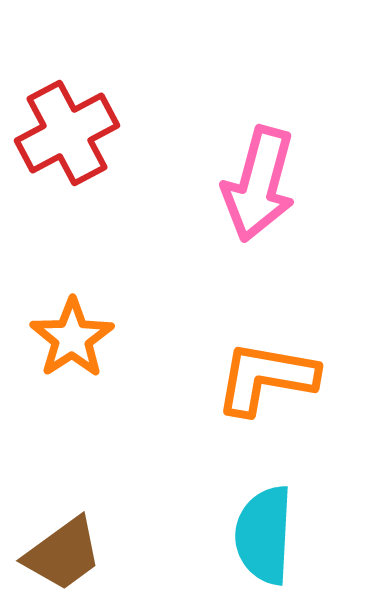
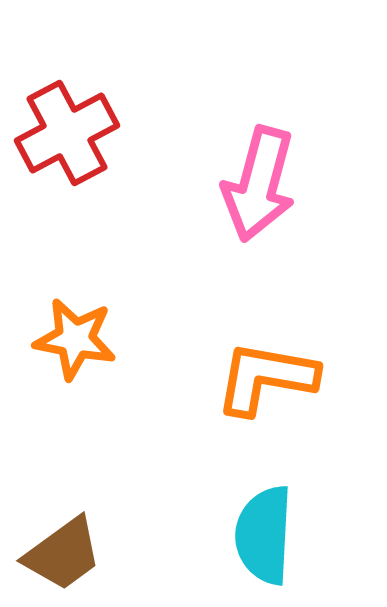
orange star: moved 3 px right, 1 px down; rotated 28 degrees counterclockwise
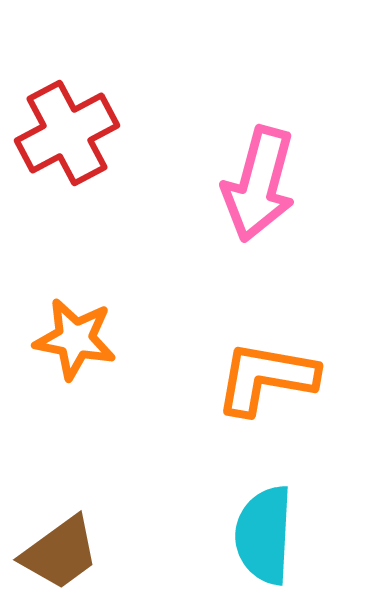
brown trapezoid: moved 3 px left, 1 px up
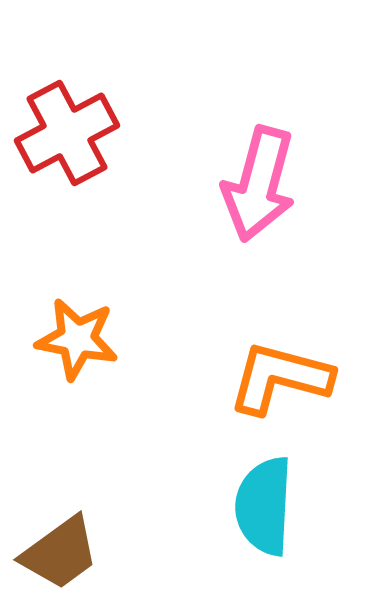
orange star: moved 2 px right
orange L-shape: moved 14 px right; rotated 5 degrees clockwise
cyan semicircle: moved 29 px up
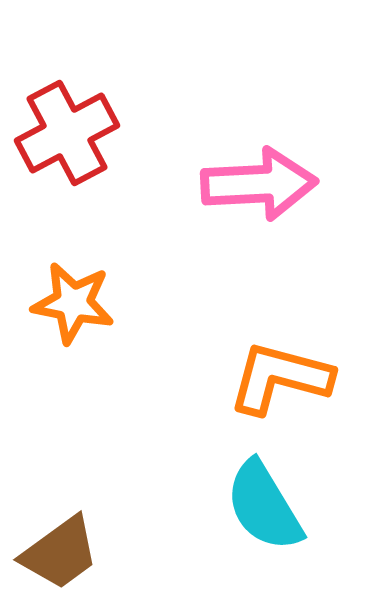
pink arrow: rotated 108 degrees counterclockwise
orange star: moved 4 px left, 36 px up
cyan semicircle: rotated 34 degrees counterclockwise
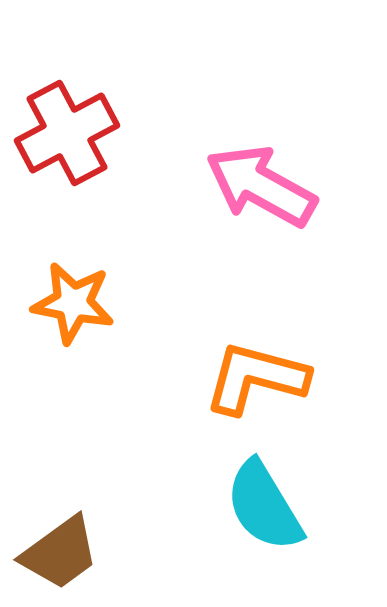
pink arrow: moved 2 px right, 2 px down; rotated 148 degrees counterclockwise
orange L-shape: moved 24 px left
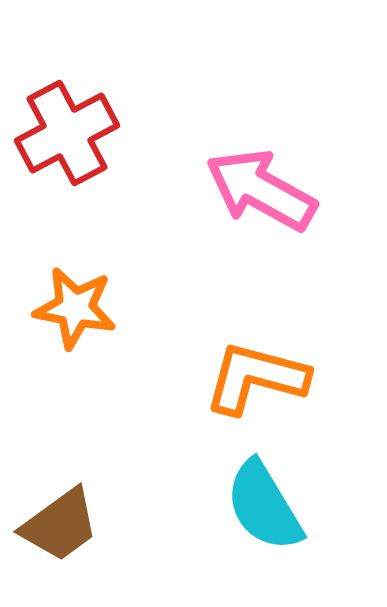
pink arrow: moved 4 px down
orange star: moved 2 px right, 5 px down
brown trapezoid: moved 28 px up
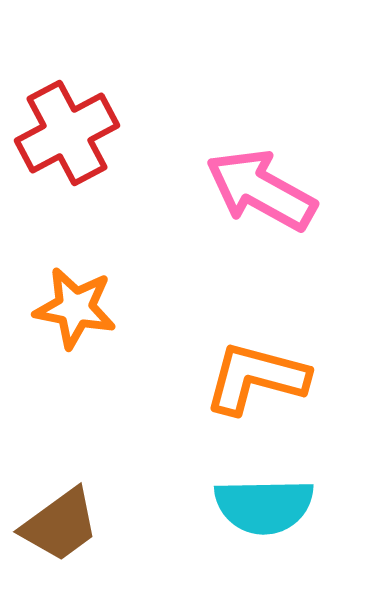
cyan semicircle: rotated 60 degrees counterclockwise
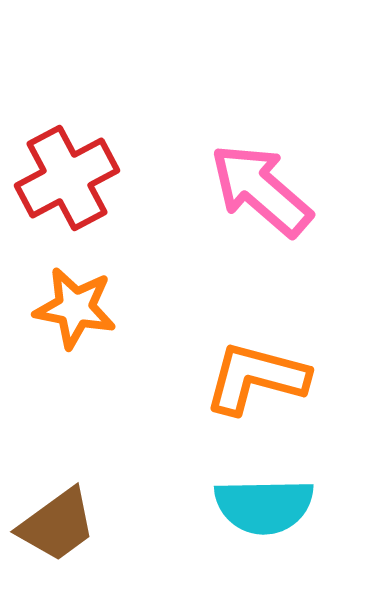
red cross: moved 45 px down
pink arrow: rotated 12 degrees clockwise
brown trapezoid: moved 3 px left
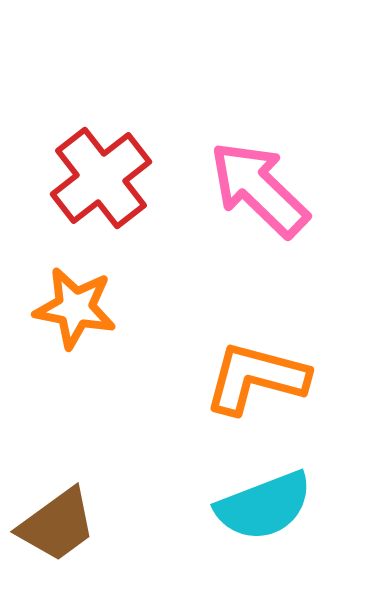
red cross: moved 34 px right; rotated 10 degrees counterclockwise
pink arrow: moved 2 px left, 1 px up; rotated 3 degrees clockwise
cyan semicircle: rotated 20 degrees counterclockwise
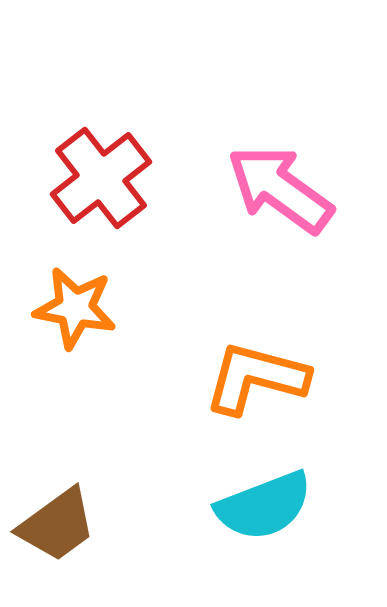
pink arrow: moved 21 px right; rotated 8 degrees counterclockwise
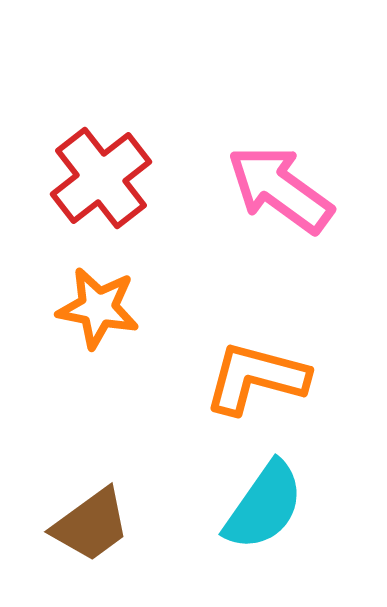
orange star: moved 23 px right
cyan semicircle: rotated 34 degrees counterclockwise
brown trapezoid: moved 34 px right
